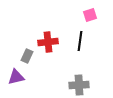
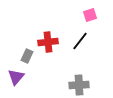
black line: rotated 30 degrees clockwise
purple triangle: rotated 36 degrees counterclockwise
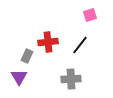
black line: moved 4 px down
purple triangle: moved 3 px right; rotated 12 degrees counterclockwise
gray cross: moved 8 px left, 6 px up
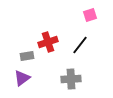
red cross: rotated 12 degrees counterclockwise
gray rectangle: rotated 56 degrees clockwise
purple triangle: moved 3 px right, 1 px down; rotated 24 degrees clockwise
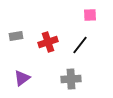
pink square: rotated 16 degrees clockwise
gray rectangle: moved 11 px left, 20 px up
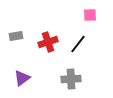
black line: moved 2 px left, 1 px up
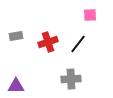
purple triangle: moved 6 px left, 8 px down; rotated 36 degrees clockwise
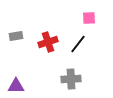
pink square: moved 1 px left, 3 px down
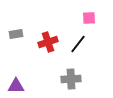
gray rectangle: moved 2 px up
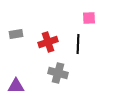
black line: rotated 36 degrees counterclockwise
gray cross: moved 13 px left, 6 px up; rotated 18 degrees clockwise
